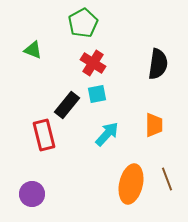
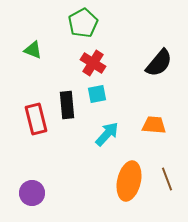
black semicircle: moved 1 px right, 1 px up; rotated 32 degrees clockwise
black rectangle: rotated 44 degrees counterclockwise
orange trapezoid: rotated 85 degrees counterclockwise
red rectangle: moved 8 px left, 16 px up
orange ellipse: moved 2 px left, 3 px up
purple circle: moved 1 px up
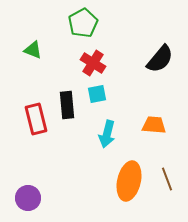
black semicircle: moved 1 px right, 4 px up
cyan arrow: rotated 152 degrees clockwise
purple circle: moved 4 px left, 5 px down
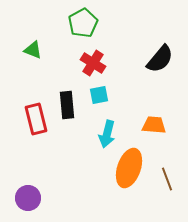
cyan square: moved 2 px right, 1 px down
orange ellipse: moved 13 px up; rotated 6 degrees clockwise
